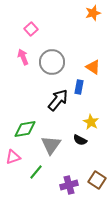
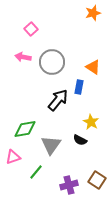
pink arrow: rotated 56 degrees counterclockwise
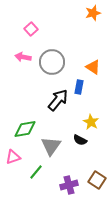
gray triangle: moved 1 px down
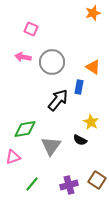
pink square: rotated 24 degrees counterclockwise
green line: moved 4 px left, 12 px down
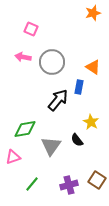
black semicircle: moved 3 px left; rotated 24 degrees clockwise
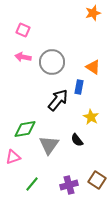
pink square: moved 8 px left, 1 px down
yellow star: moved 5 px up
gray triangle: moved 2 px left, 1 px up
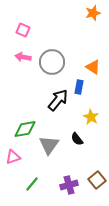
black semicircle: moved 1 px up
brown square: rotated 18 degrees clockwise
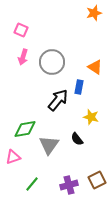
orange star: moved 1 px right
pink square: moved 2 px left
pink arrow: rotated 84 degrees counterclockwise
orange triangle: moved 2 px right
yellow star: rotated 14 degrees counterclockwise
brown square: rotated 12 degrees clockwise
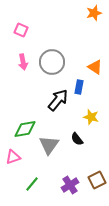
pink arrow: moved 5 px down; rotated 28 degrees counterclockwise
purple cross: moved 1 px right; rotated 18 degrees counterclockwise
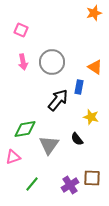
brown square: moved 5 px left, 2 px up; rotated 30 degrees clockwise
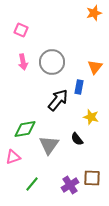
orange triangle: rotated 35 degrees clockwise
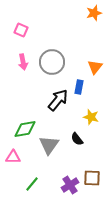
pink triangle: rotated 21 degrees clockwise
